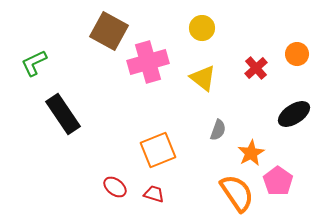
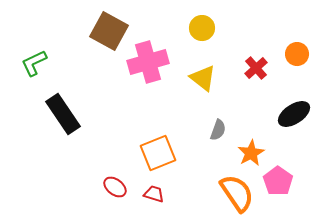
orange square: moved 3 px down
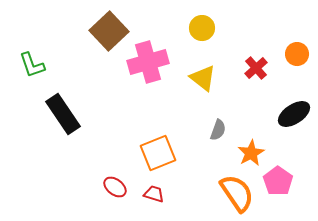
brown square: rotated 18 degrees clockwise
green L-shape: moved 2 px left, 2 px down; rotated 84 degrees counterclockwise
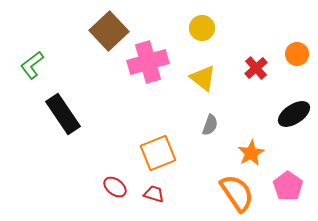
green L-shape: rotated 72 degrees clockwise
gray semicircle: moved 8 px left, 5 px up
pink pentagon: moved 10 px right, 5 px down
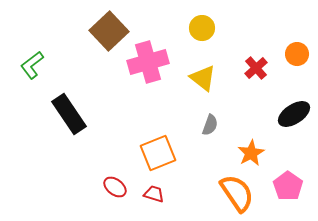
black rectangle: moved 6 px right
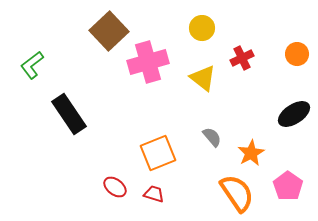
red cross: moved 14 px left, 10 px up; rotated 15 degrees clockwise
gray semicircle: moved 2 px right, 12 px down; rotated 60 degrees counterclockwise
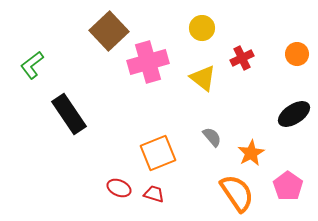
red ellipse: moved 4 px right, 1 px down; rotated 15 degrees counterclockwise
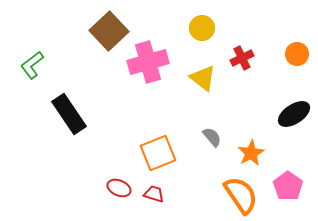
orange semicircle: moved 4 px right, 2 px down
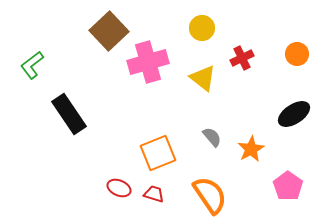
orange star: moved 4 px up
orange semicircle: moved 31 px left
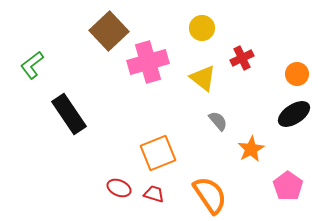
orange circle: moved 20 px down
gray semicircle: moved 6 px right, 16 px up
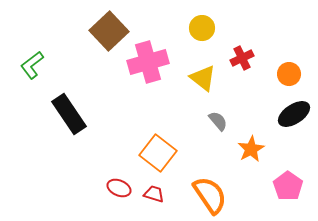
orange circle: moved 8 px left
orange square: rotated 30 degrees counterclockwise
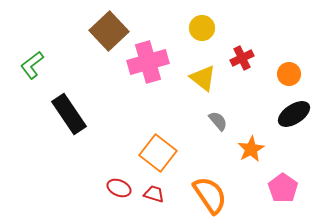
pink pentagon: moved 5 px left, 2 px down
